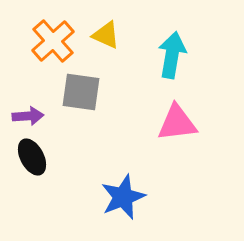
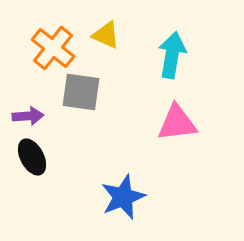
orange cross: moved 7 px down; rotated 9 degrees counterclockwise
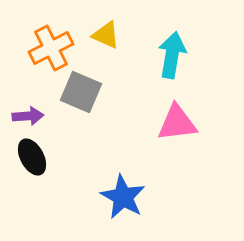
orange cross: moved 2 px left; rotated 24 degrees clockwise
gray square: rotated 15 degrees clockwise
blue star: rotated 21 degrees counterclockwise
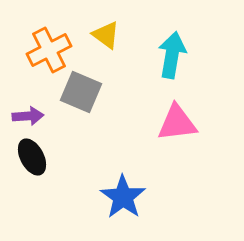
yellow triangle: rotated 12 degrees clockwise
orange cross: moved 2 px left, 2 px down
blue star: rotated 6 degrees clockwise
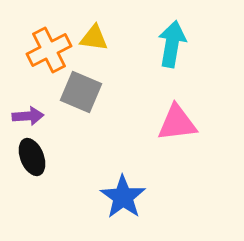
yellow triangle: moved 12 px left, 3 px down; rotated 28 degrees counterclockwise
cyan arrow: moved 11 px up
black ellipse: rotated 6 degrees clockwise
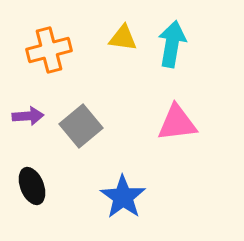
yellow triangle: moved 29 px right
orange cross: rotated 12 degrees clockwise
gray square: moved 34 px down; rotated 27 degrees clockwise
black ellipse: moved 29 px down
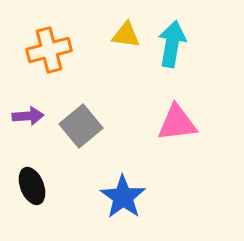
yellow triangle: moved 3 px right, 3 px up
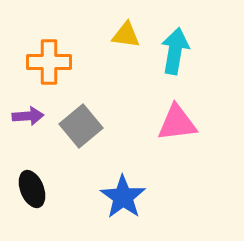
cyan arrow: moved 3 px right, 7 px down
orange cross: moved 12 px down; rotated 15 degrees clockwise
black ellipse: moved 3 px down
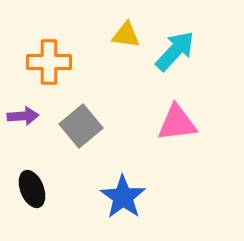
cyan arrow: rotated 33 degrees clockwise
purple arrow: moved 5 px left
